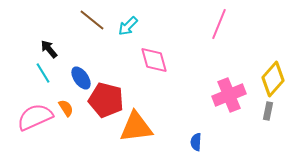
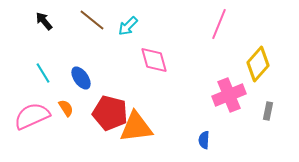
black arrow: moved 5 px left, 28 px up
yellow diamond: moved 15 px left, 15 px up
red pentagon: moved 4 px right, 13 px down
pink semicircle: moved 3 px left, 1 px up
blue semicircle: moved 8 px right, 2 px up
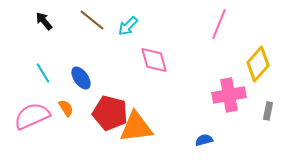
pink cross: rotated 12 degrees clockwise
blue semicircle: rotated 72 degrees clockwise
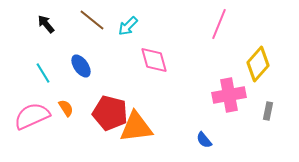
black arrow: moved 2 px right, 3 px down
blue ellipse: moved 12 px up
blue semicircle: rotated 114 degrees counterclockwise
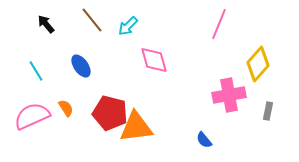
brown line: rotated 12 degrees clockwise
cyan line: moved 7 px left, 2 px up
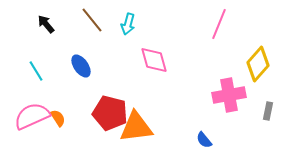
cyan arrow: moved 2 px up; rotated 30 degrees counterclockwise
orange semicircle: moved 8 px left, 10 px down
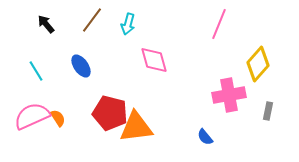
brown line: rotated 76 degrees clockwise
blue semicircle: moved 1 px right, 3 px up
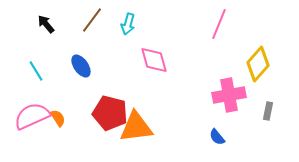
blue semicircle: moved 12 px right
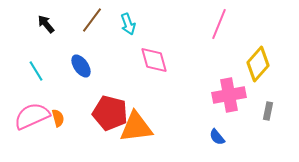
cyan arrow: rotated 35 degrees counterclockwise
orange semicircle: rotated 18 degrees clockwise
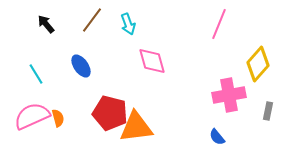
pink diamond: moved 2 px left, 1 px down
cyan line: moved 3 px down
